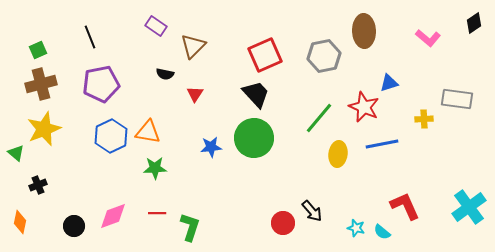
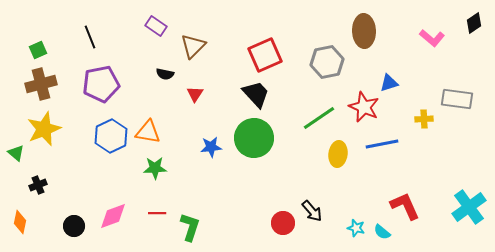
pink L-shape: moved 4 px right
gray hexagon: moved 3 px right, 6 px down
green line: rotated 16 degrees clockwise
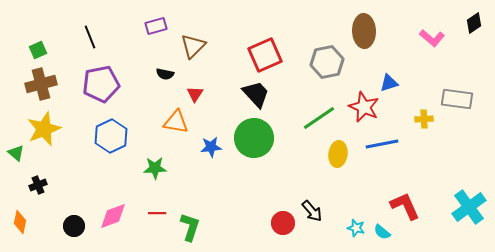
purple rectangle: rotated 50 degrees counterclockwise
orange triangle: moved 28 px right, 10 px up
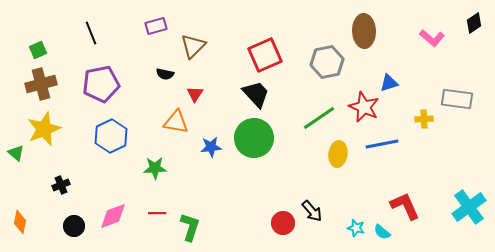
black line: moved 1 px right, 4 px up
black cross: moved 23 px right
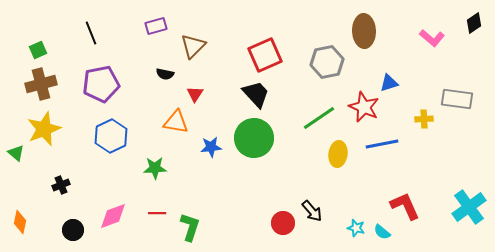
black circle: moved 1 px left, 4 px down
